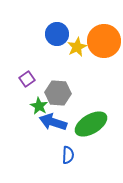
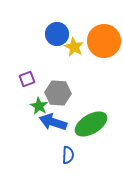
yellow star: moved 3 px left; rotated 18 degrees counterclockwise
purple square: rotated 14 degrees clockwise
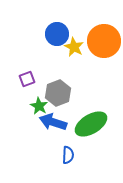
gray hexagon: rotated 25 degrees counterclockwise
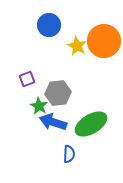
blue circle: moved 8 px left, 9 px up
yellow star: moved 3 px right, 1 px up
gray hexagon: rotated 15 degrees clockwise
blue semicircle: moved 1 px right, 1 px up
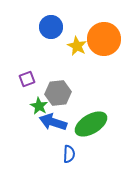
blue circle: moved 2 px right, 2 px down
orange circle: moved 2 px up
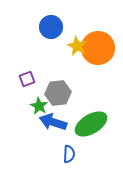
orange circle: moved 6 px left, 9 px down
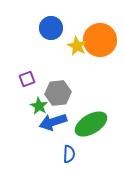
blue circle: moved 1 px down
orange circle: moved 2 px right, 8 px up
blue arrow: rotated 36 degrees counterclockwise
